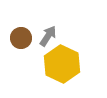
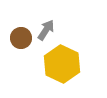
gray arrow: moved 2 px left, 6 px up
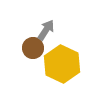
brown circle: moved 12 px right, 10 px down
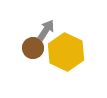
yellow hexagon: moved 4 px right, 12 px up
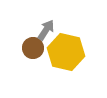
yellow hexagon: rotated 12 degrees counterclockwise
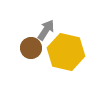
brown circle: moved 2 px left
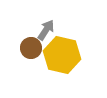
yellow hexagon: moved 4 px left, 3 px down
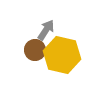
brown circle: moved 4 px right, 2 px down
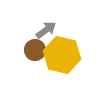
gray arrow: rotated 20 degrees clockwise
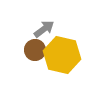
gray arrow: moved 2 px left, 1 px up
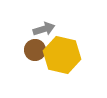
gray arrow: rotated 20 degrees clockwise
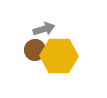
yellow hexagon: moved 3 px left, 1 px down; rotated 12 degrees counterclockwise
